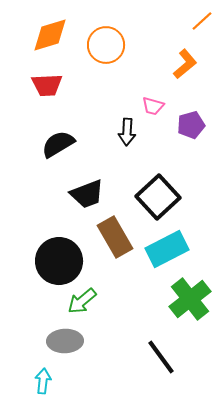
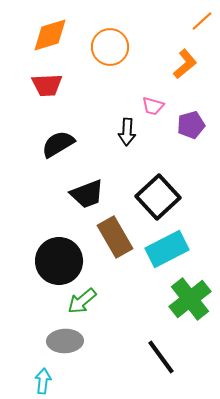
orange circle: moved 4 px right, 2 px down
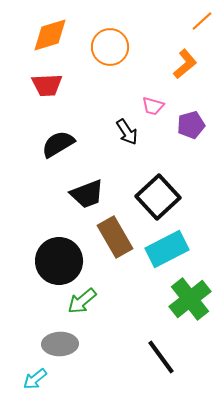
black arrow: rotated 36 degrees counterclockwise
gray ellipse: moved 5 px left, 3 px down
cyan arrow: moved 8 px left, 2 px up; rotated 135 degrees counterclockwise
